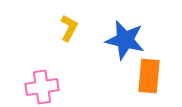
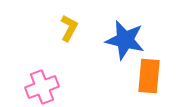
pink cross: rotated 12 degrees counterclockwise
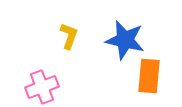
yellow L-shape: moved 8 px down; rotated 8 degrees counterclockwise
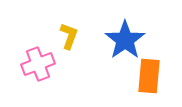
blue star: rotated 24 degrees clockwise
pink cross: moved 4 px left, 23 px up
